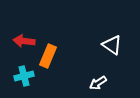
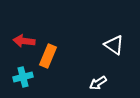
white triangle: moved 2 px right
cyan cross: moved 1 px left, 1 px down
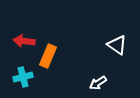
white triangle: moved 3 px right
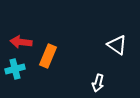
red arrow: moved 3 px left, 1 px down
cyan cross: moved 8 px left, 8 px up
white arrow: rotated 42 degrees counterclockwise
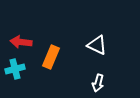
white triangle: moved 20 px left; rotated 10 degrees counterclockwise
orange rectangle: moved 3 px right, 1 px down
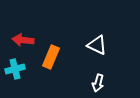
red arrow: moved 2 px right, 2 px up
